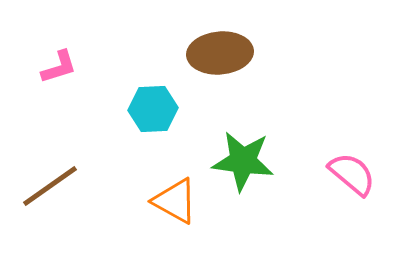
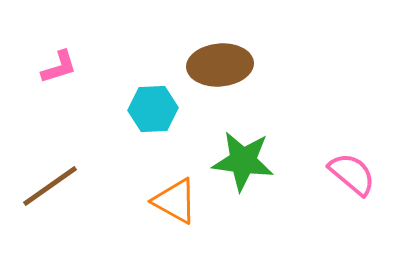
brown ellipse: moved 12 px down
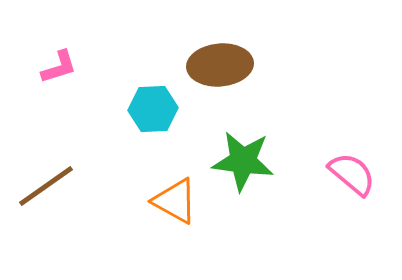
brown line: moved 4 px left
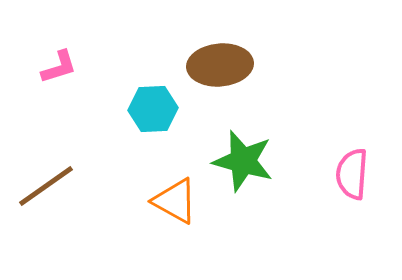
green star: rotated 8 degrees clockwise
pink semicircle: rotated 126 degrees counterclockwise
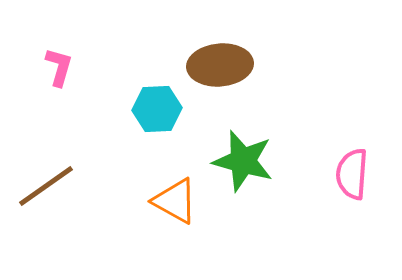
pink L-shape: rotated 57 degrees counterclockwise
cyan hexagon: moved 4 px right
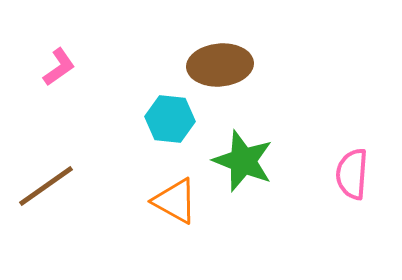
pink L-shape: rotated 39 degrees clockwise
cyan hexagon: moved 13 px right, 10 px down; rotated 9 degrees clockwise
green star: rotated 6 degrees clockwise
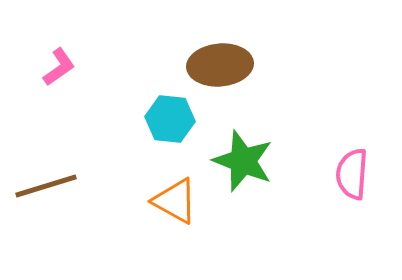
brown line: rotated 18 degrees clockwise
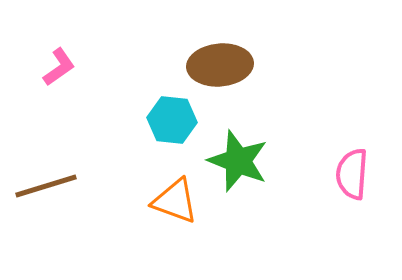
cyan hexagon: moved 2 px right, 1 px down
green star: moved 5 px left
orange triangle: rotated 9 degrees counterclockwise
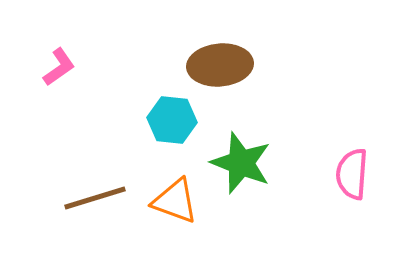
green star: moved 3 px right, 2 px down
brown line: moved 49 px right, 12 px down
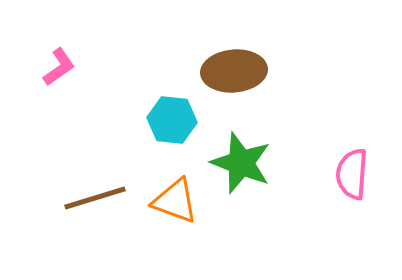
brown ellipse: moved 14 px right, 6 px down
